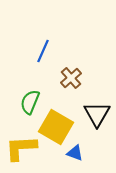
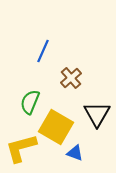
yellow L-shape: rotated 12 degrees counterclockwise
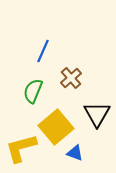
green semicircle: moved 3 px right, 11 px up
yellow square: rotated 20 degrees clockwise
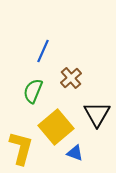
yellow L-shape: rotated 120 degrees clockwise
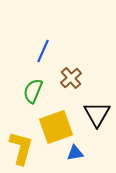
yellow square: rotated 20 degrees clockwise
blue triangle: rotated 30 degrees counterclockwise
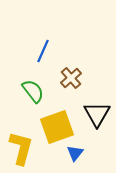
green semicircle: rotated 120 degrees clockwise
yellow square: moved 1 px right
blue triangle: rotated 42 degrees counterclockwise
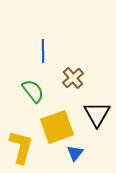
blue line: rotated 25 degrees counterclockwise
brown cross: moved 2 px right
yellow L-shape: moved 1 px up
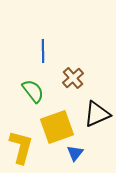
black triangle: rotated 36 degrees clockwise
